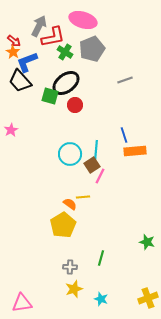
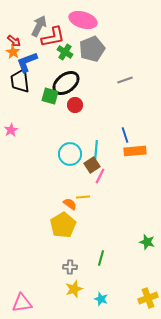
black trapezoid: rotated 35 degrees clockwise
blue line: moved 1 px right
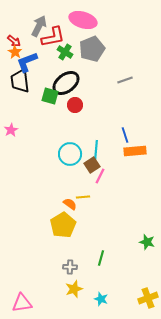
orange star: moved 2 px right
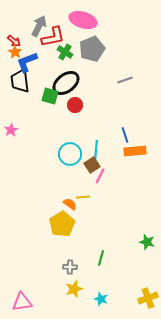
yellow pentagon: moved 1 px left, 1 px up
pink triangle: moved 1 px up
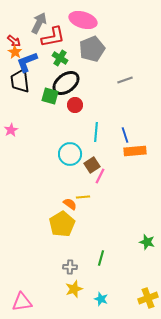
gray arrow: moved 3 px up
green cross: moved 5 px left, 6 px down
cyan line: moved 18 px up
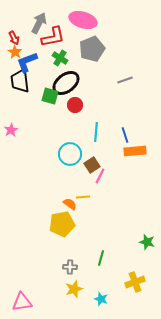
red arrow: moved 3 px up; rotated 24 degrees clockwise
yellow pentagon: rotated 20 degrees clockwise
yellow cross: moved 13 px left, 16 px up
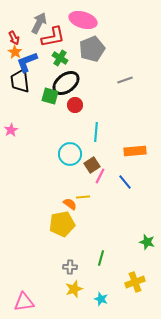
blue line: moved 47 px down; rotated 21 degrees counterclockwise
pink triangle: moved 2 px right
